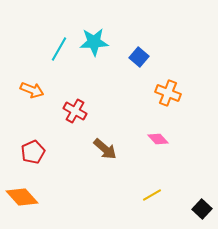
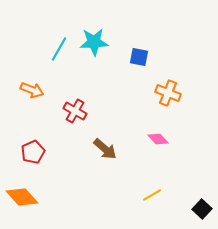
blue square: rotated 30 degrees counterclockwise
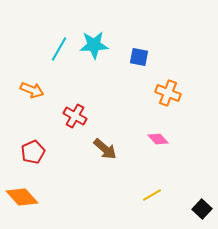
cyan star: moved 3 px down
red cross: moved 5 px down
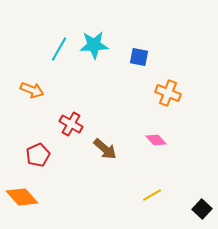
red cross: moved 4 px left, 8 px down
pink diamond: moved 2 px left, 1 px down
red pentagon: moved 5 px right, 3 px down
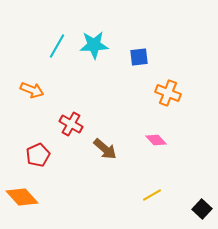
cyan line: moved 2 px left, 3 px up
blue square: rotated 18 degrees counterclockwise
